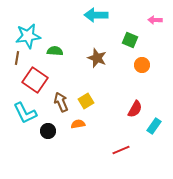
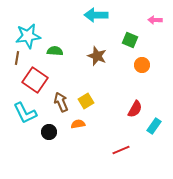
brown star: moved 2 px up
black circle: moved 1 px right, 1 px down
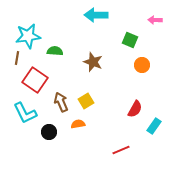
brown star: moved 4 px left, 6 px down
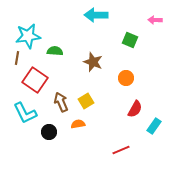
orange circle: moved 16 px left, 13 px down
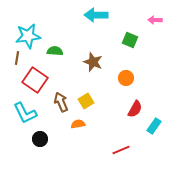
black circle: moved 9 px left, 7 px down
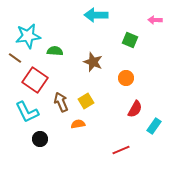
brown line: moved 2 px left; rotated 64 degrees counterclockwise
cyan L-shape: moved 2 px right, 1 px up
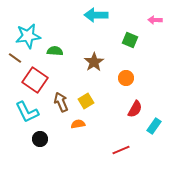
brown star: moved 1 px right; rotated 18 degrees clockwise
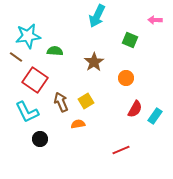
cyan arrow: moved 1 px right, 1 px down; rotated 65 degrees counterclockwise
brown line: moved 1 px right, 1 px up
cyan rectangle: moved 1 px right, 10 px up
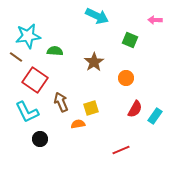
cyan arrow: rotated 90 degrees counterclockwise
yellow square: moved 5 px right, 7 px down; rotated 14 degrees clockwise
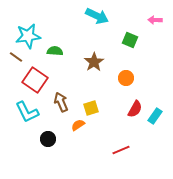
orange semicircle: moved 1 px down; rotated 24 degrees counterclockwise
black circle: moved 8 px right
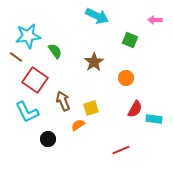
green semicircle: rotated 49 degrees clockwise
brown arrow: moved 2 px right, 1 px up
cyan rectangle: moved 1 px left, 3 px down; rotated 63 degrees clockwise
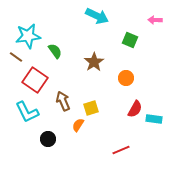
orange semicircle: rotated 24 degrees counterclockwise
